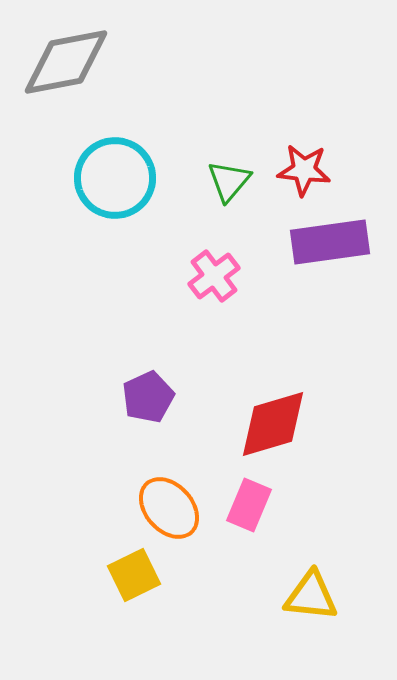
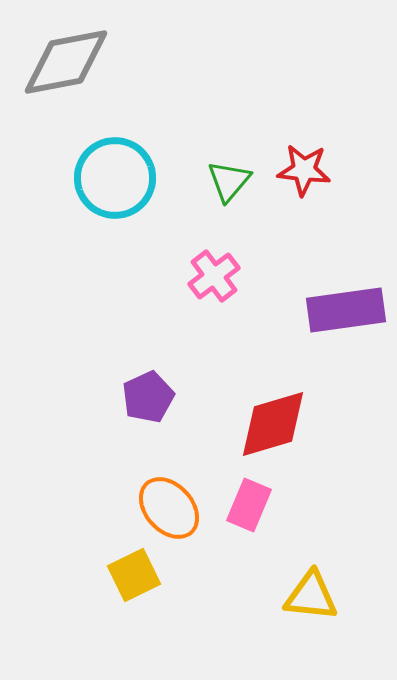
purple rectangle: moved 16 px right, 68 px down
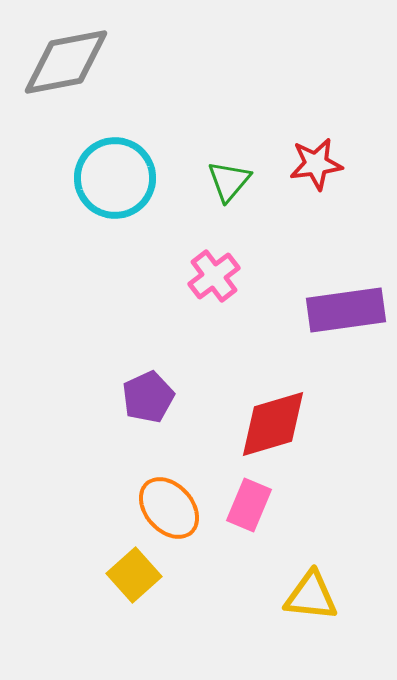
red star: moved 12 px right, 6 px up; rotated 14 degrees counterclockwise
yellow square: rotated 16 degrees counterclockwise
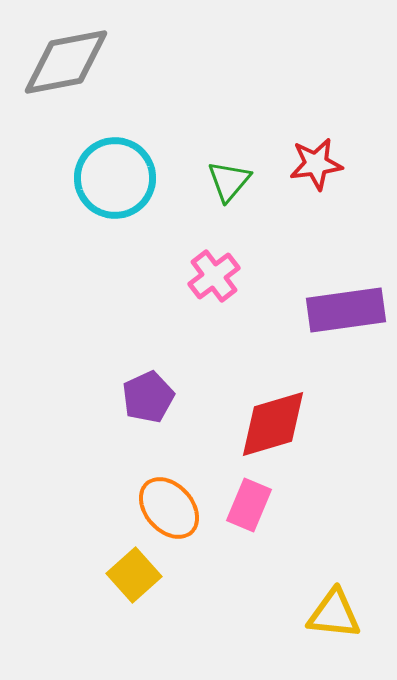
yellow triangle: moved 23 px right, 18 px down
